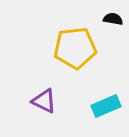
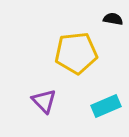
yellow pentagon: moved 1 px right, 5 px down
purple triangle: rotated 20 degrees clockwise
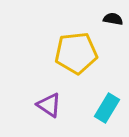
purple triangle: moved 5 px right, 4 px down; rotated 12 degrees counterclockwise
cyan rectangle: moved 1 px right, 2 px down; rotated 36 degrees counterclockwise
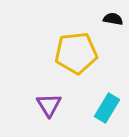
purple triangle: rotated 24 degrees clockwise
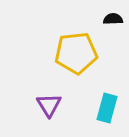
black semicircle: rotated 12 degrees counterclockwise
cyan rectangle: rotated 16 degrees counterclockwise
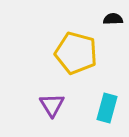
yellow pentagon: rotated 21 degrees clockwise
purple triangle: moved 3 px right
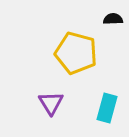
purple triangle: moved 1 px left, 2 px up
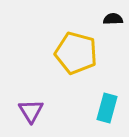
purple triangle: moved 20 px left, 8 px down
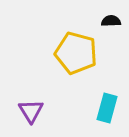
black semicircle: moved 2 px left, 2 px down
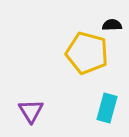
black semicircle: moved 1 px right, 4 px down
yellow pentagon: moved 11 px right
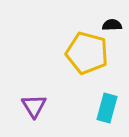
purple triangle: moved 3 px right, 5 px up
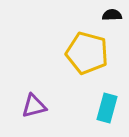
black semicircle: moved 10 px up
purple triangle: rotated 48 degrees clockwise
